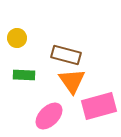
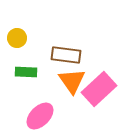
brown rectangle: rotated 8 degrees counterclockwise
green rectangle: moved 2 px right, 3 px up
pink rectangle: moved 17 px up; rotated 28 degrees counterclockwise
pink ellipse: moved 9 px left
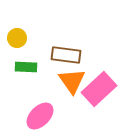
green rectangle: moved 5 px up
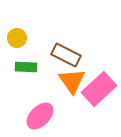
brown rectangle: rotated 20 degrees clockwise
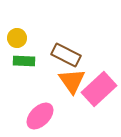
green rectangle: moved 2 px left, 6 px up
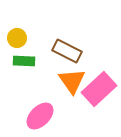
brown rectangle: moved 1 px right, 4 px up
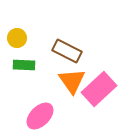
green rectangle: moved 4 px down
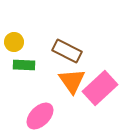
yellow circle: moved 3 px left, 4 px down
pink rectangle: moved 1 px right, 1 px up
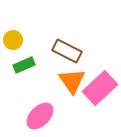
yellow circle: moved 1 px left, 2 px up
green rectangle: rotated 25 degrees counterclockwise
